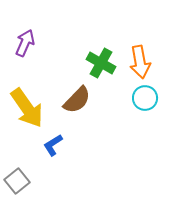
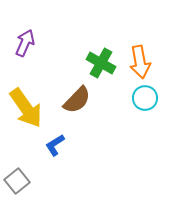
yellow arrow: moved 1 px left
blue L-shape: moved 2 px right
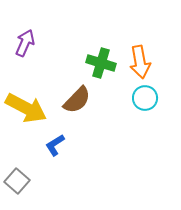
green cross: rotated 12 degrees counterclockwise
yellow arrow: rotated 27 degrees counterclockwise
gray square: rotated 10 degrees counterclockwise
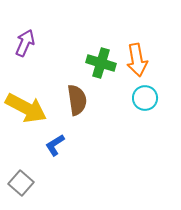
orange arrow: moved 3 px left, 2 px up
brown semicircle: rotated 52 degrees counterclockwise
gray square: moved 4 px right, 2 px down
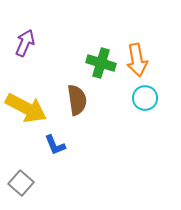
blue L-shape: rotated 80 degrees counterclockwise
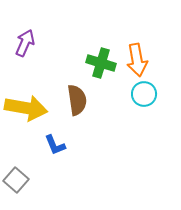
cyan circle: moved 1 px left, 4 px up
yellow arrow: rotated 18 degrees counterclockwise
gray square: moved 5 px left, 3 px up
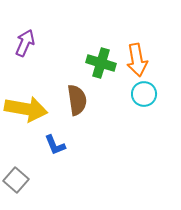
yellow arrow: moved 1 px down
